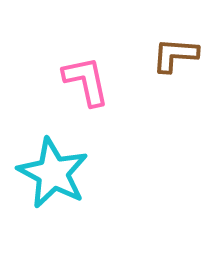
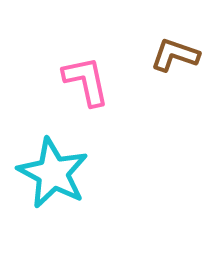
brown L-shape: rotated 15 degrees clockwise
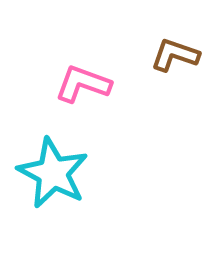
pink L-shape: moved 3 px left, 3 px down; rotated 58 degrees counterclockwise
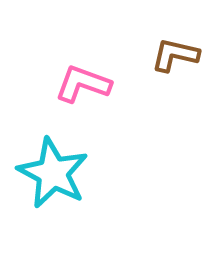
brown L-shape: rotated 6 degrees counterclockwise
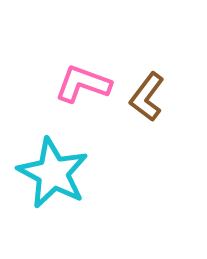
brown L-shape: moved 28 px left, 42 px down; rotated 66 degrees counterclockwise
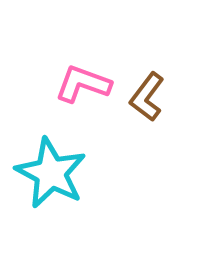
cyan star: moved 2 px left
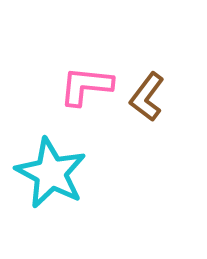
pink L-shape: moved 3 px right, 2 px down; rotated 14 degrees counterclockwise
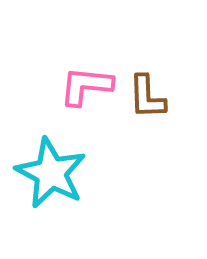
brown L-shape: rotated 39 degrees counterclockwise
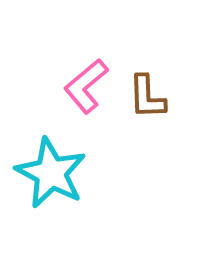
pink L-shape: rotated 46 degrees counterclockwise
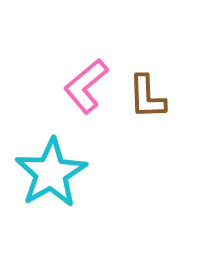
cyan star: rotated 14 degrees clockwise
